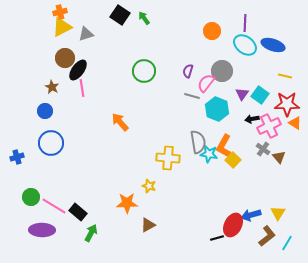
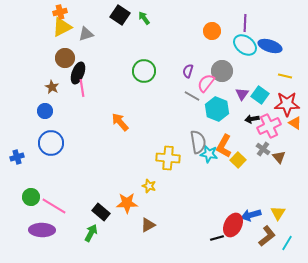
blue ellipse at (273, 45): moved 3 px left, 1 px down
black ellipse at (78, 70): moved 3 px down; rotated 15 degrees counterclockwise
gray line at (192, 96): rotated 14 degrees clockwise
yellow square at (233, 160): moved 5 px right
black rectangle at (78, 212): moved 23 px right
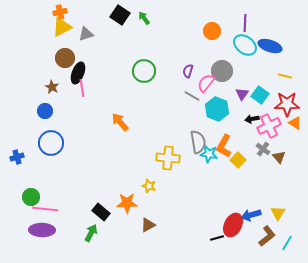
pink line at (54, 206): moved 9 px left, 3 px down; rotated 25 degrees counterclockwise
